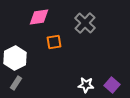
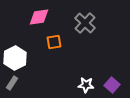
gray rectangle: moved 4 px left
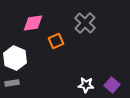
pink diamond: moved 6 px left, 6 px down
orange square: moved 2 px right, 1 px up; rotated 14 degrees counterclockwise
white hexagon: rotated 10 degrees counterclockwise
gray rectangle: rotated 48 degrees clockwise
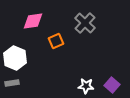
pink diamond: moved 2 px up
white star: moved 1 px down
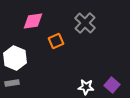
white star: moved 1 px down
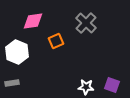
gray cross: moved 1 px right
white hexagon: moved 2 px right, 6 px up
purple square: rotated 21 degrees counterclockwise
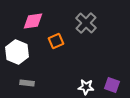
gray rectangle: moved 15 px right; rotated 16 degrees clockwise
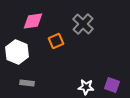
gray cross: moved 3 px left, 1 px down
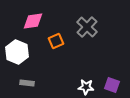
gray cross: moved 4 px right, 3 px down
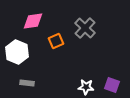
gray cross: moved 2 px left, 1 px down
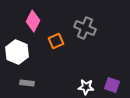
pink diamond: rotated 55 degrees counterclockwise
gray cross: rotated 20 degrees counterclockwise
